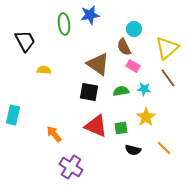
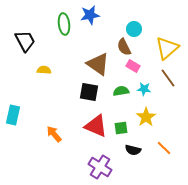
purple cross: moved 29 px right
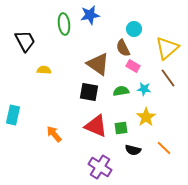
brown semicircle: moved 1 px left, 1 px down
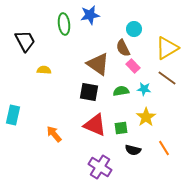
yellow triangle: rotated 10 degrees clockwise
pink rectangle: rotated 16 degrees clockwise
brown line: moved 1 px left; rotated 18 degrees counterclockwise
red triangle: moved 1 px left, 1 px up
orange line: rotated 14 degrees clockwise
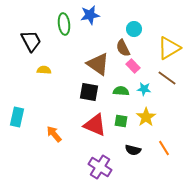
black trapezoid: moved 6 px right
yellow triangle: moved 2 px right
green semicircle: rotated 14 degrees clockwise
cyan rectangle: moved 4 px right, 2 px down
green square: moved 7 px up; rotated 16 degrees clockwise
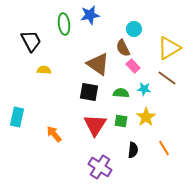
green semicircle: moved 2 px down
red triangle: rotated 40 degrees clockwise
black semicircle: rotated 98 degrees counterclockwise
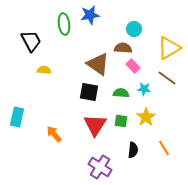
brown semicircle: rotated 120 degrees clockwise
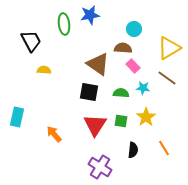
cyan star: moved 1 px left, 1 px up
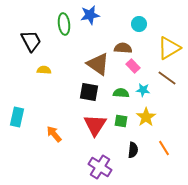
cyan circle: moved 5 px right, 5 px up
cyan star: moved 2 px down
